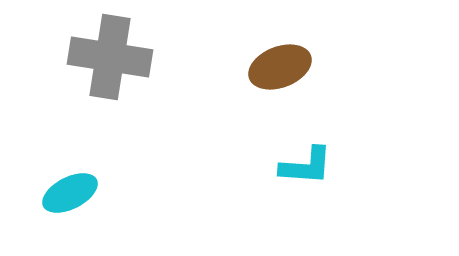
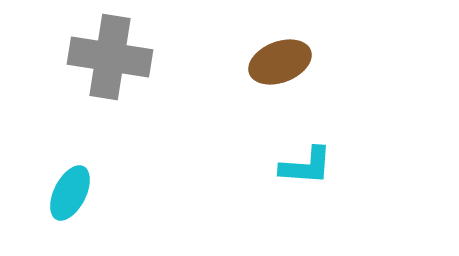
brown ellipse: moved 5 px up
cyan ellipse: rotated 36 degrees counterclockwise
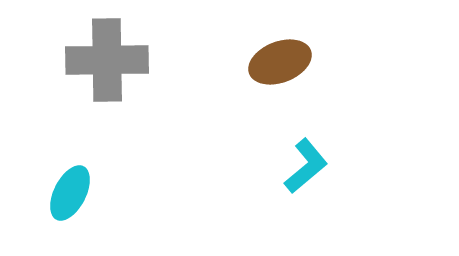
gray cross: moved 3 px left, 3 px down; rotated 10 degrees counterclockwise
cyan L-shape: rotated 44 degrees counterclockwise
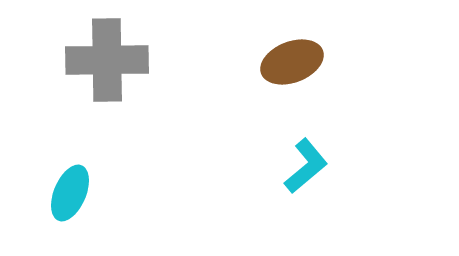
brown ellipse: moved 12 px right
cyan ellipse: rotated 4 degrees counterclockwise
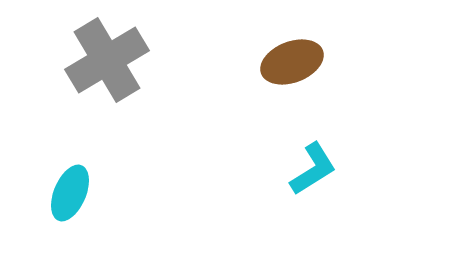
gray cross: rotated 30 degrees counterclockwise
cyan L-shape: moved 7 px right, 3 px down; rotated 8 degrees clockwise
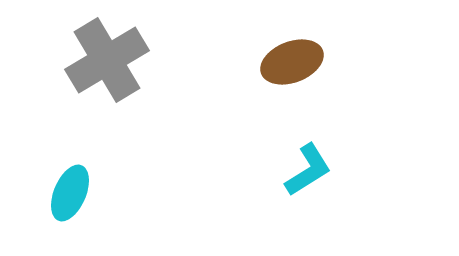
cyan L-shape: moved 5 px left, 1 px down
